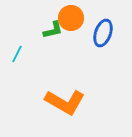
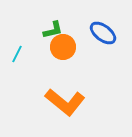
orange circle: moved 8 px left, 29 px down
blue ellipse: rotated 72 degrees counterclockwise
orange L-shape: rotated 9 degrees clockwise
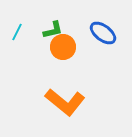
cyan line: moved 22 px up
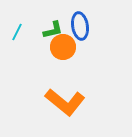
blue ellipse: moved 23 px left, 7 px up; rotated 44 degrees clockwise
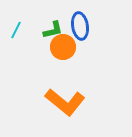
cyan line: moved 1 px left, 2 px up
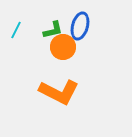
blue ellipse: rotated 24 degrees clockwise
orange L-shape: moved 6 px left, 10 px up; rotated 12 degrees counterclockwise
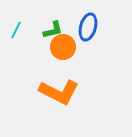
blue ellipse: moved 8 px right, 1 px down
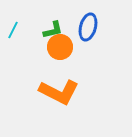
cyan line: moved 3 px left
orange circle: moved 3 px left
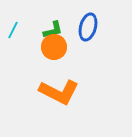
orange circle: moved 6 px left
